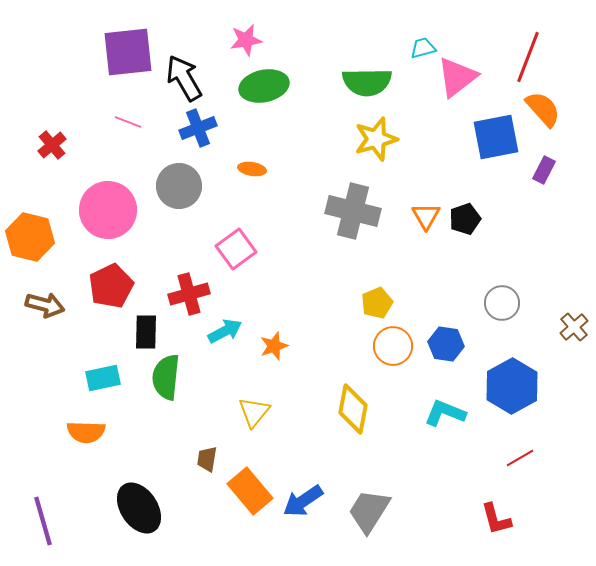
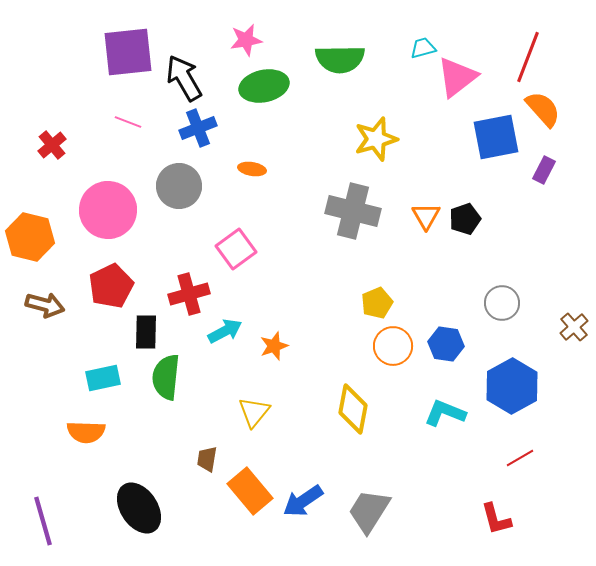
green semicircle at (367, 82): moved 27 px left, 23 px up
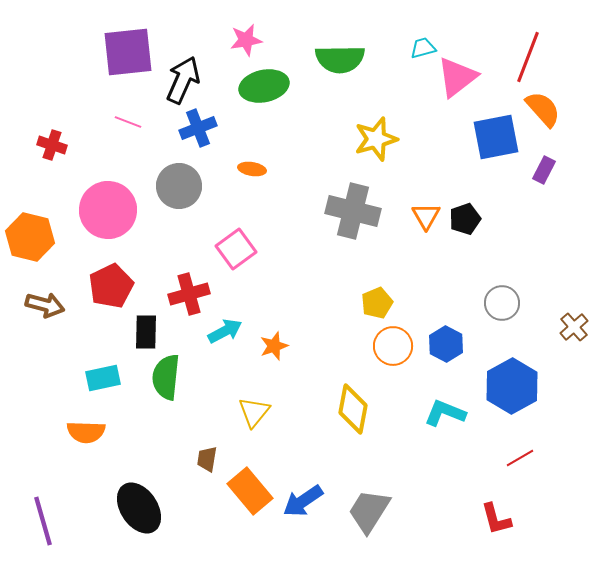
black arrow at (184, 78): moved 1 px left, 2 px down; rotated 54 degrees clockwise
red cross at (52, 145): rotated 32 degrees counterclockwise
blue hexagon at (446, 344): rotated 20 degrees clockwise
